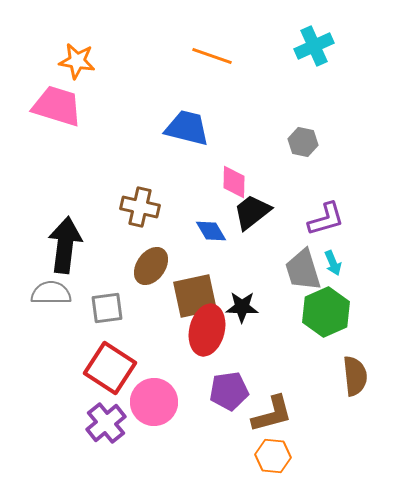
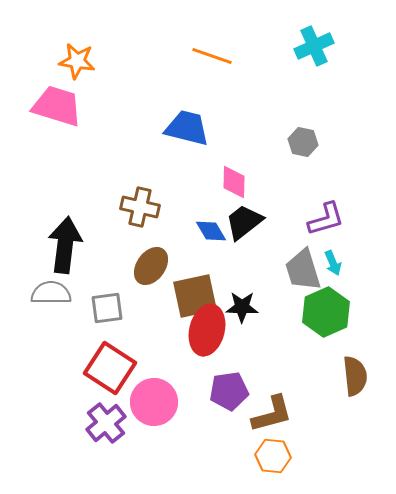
black trapezoid: moved 8 px left, 10 px down
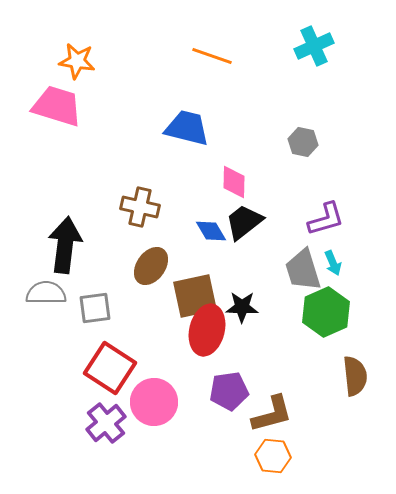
gray semicircle: moved 5 px left
gray square: moved 12 px left
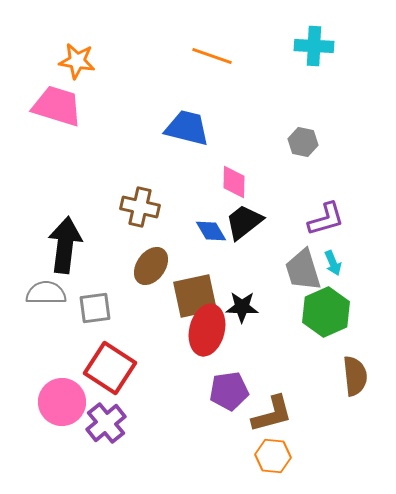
cyan cross: rotated 27 degrees clockwise
pink circle: moved 92 px left
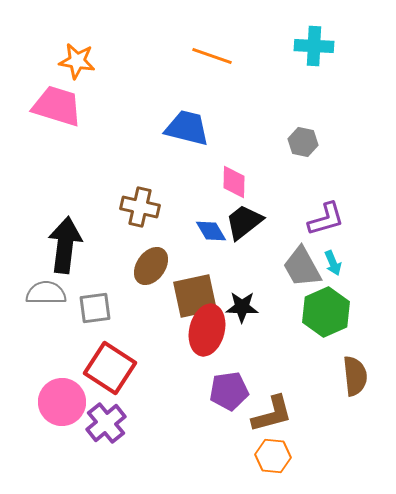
gray trapezoid: moved 1 px left, 3 px up; rotated 12 degrees counterclockwise
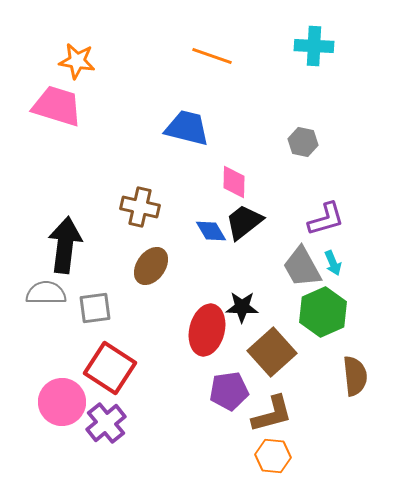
brown square: moved 77 px right, 56 px down; rotated 30 degrees counterclockwise
green hexagon: moved 3 px left
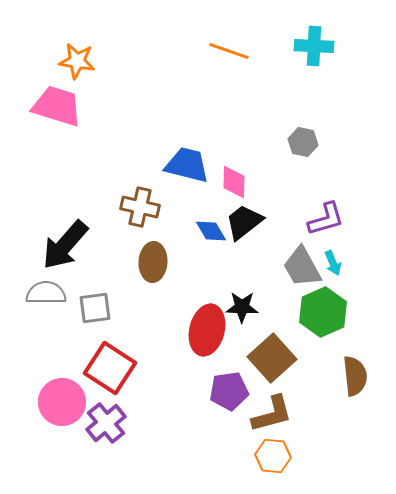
orange line: moved 17 px right, 5 px up
blue trapezoid: moved 37 px down
black arrow: rotated 146 degrees counterclockwise
brown ellipse: moved 2 px right, 4 px up; rotated 33 degrees counterclockwise
brown square: moved 6 px down
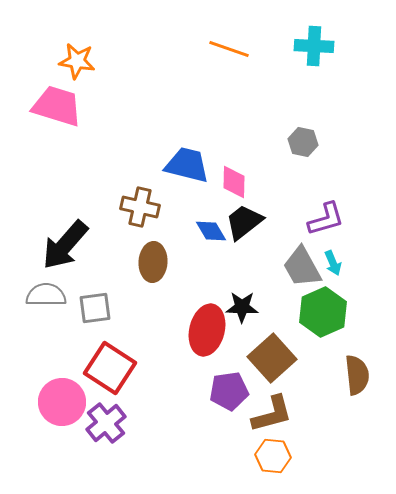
orange line: moved 2 px up
gray semicircle: moved 2 px down
brown semicircle: moved 2 px right, 1 px up
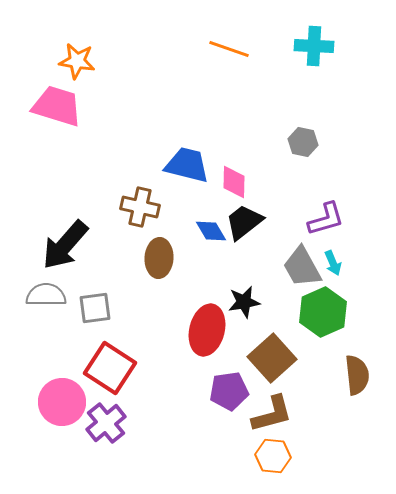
brown ellipse: moved 6 px right, 4 px up
black star: moved 2 px right, 5 px up; rotated 12 degrees counterclockwise
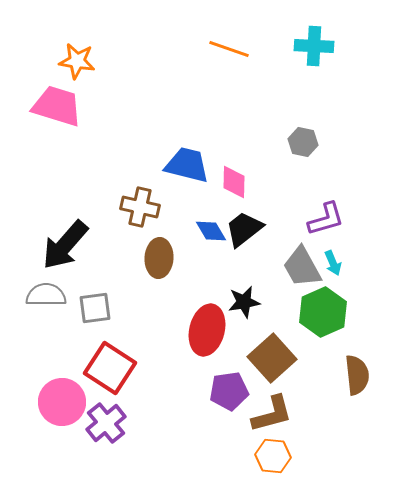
black trapezoid: moved 7 px down
